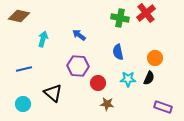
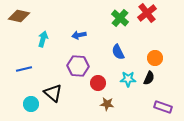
red cross: moved 1 px right
green cross: rotated 30 degrees clockwise
blue arrow: rotated 48 degrees counterclockwise
blue semicircle: rotated 14 degrees counterclockwise
cyan circle: moved 8 px right
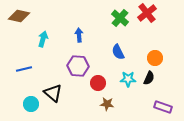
blue arrow: rotated 96 degrees clockwise
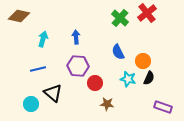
blue arrow: moved 3 px left, 2 px down
orange circle: moved 12 px left, 3 px down
blue line: moved 14 px right
cyan star: rotated 14 degrees clockwise
red circle: moved 3 px left
